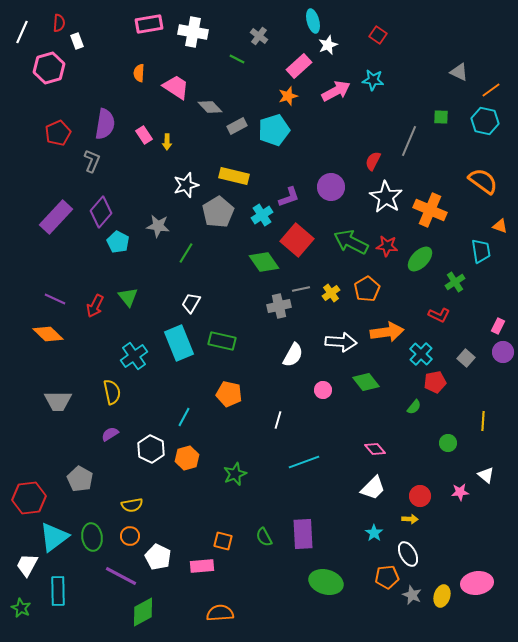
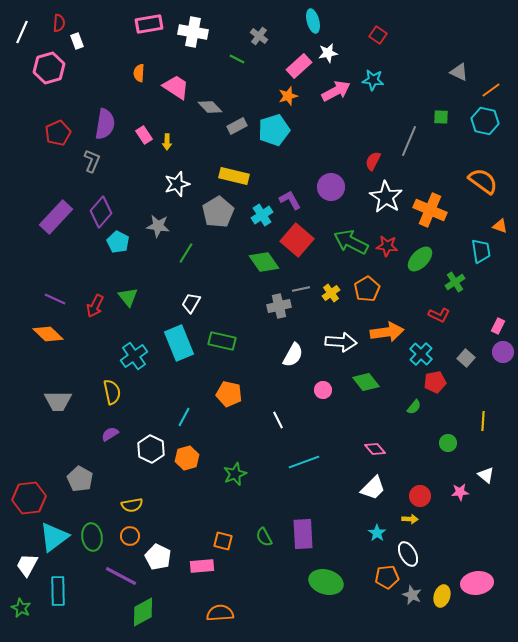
white star at (328, 45): moved 8 px down; rotated 12 degrees clockwise
white star at (186, 185): moved 9 px left, 1 px up
purple L-shape at (289, 197): moved 1 px right, 3 px down; rotated 100 degrees counterclockwise
white line at (278, 420): rotated 42 degrees counterclockwise
cyan star at (374, 533): moved 3 px right
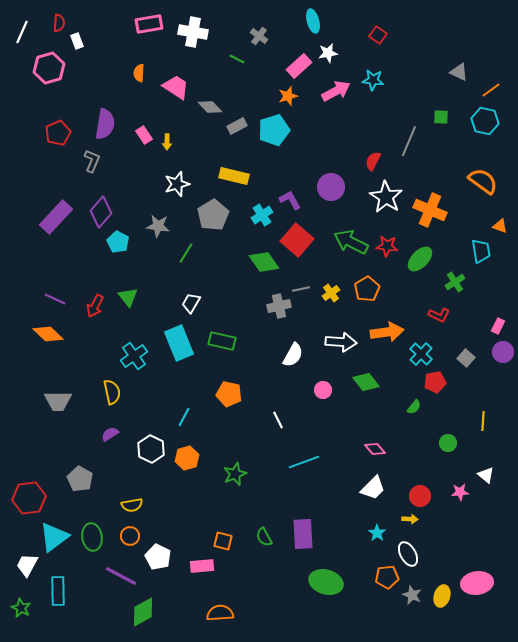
gray pentagon at (218, 212): moved 5 px left, 3 px down
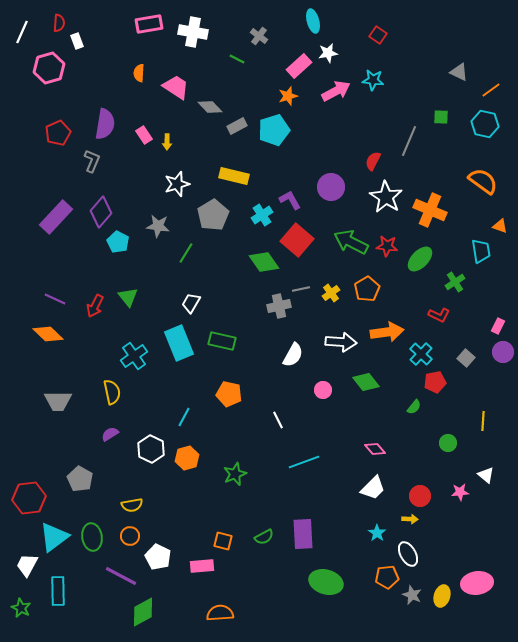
cyan hexagon at (485, 121): moved 3 px down
green semicircle at (264, 537): rotated 90 degrees counterclockwise
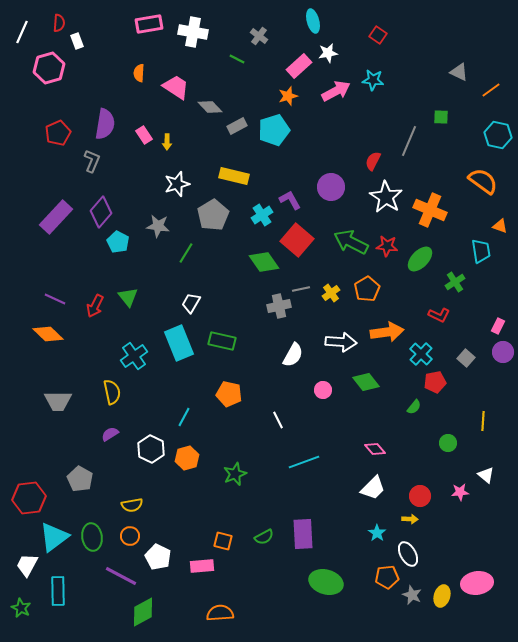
cyan hexagon at (485, 124): moved 13 px right, 11 px down
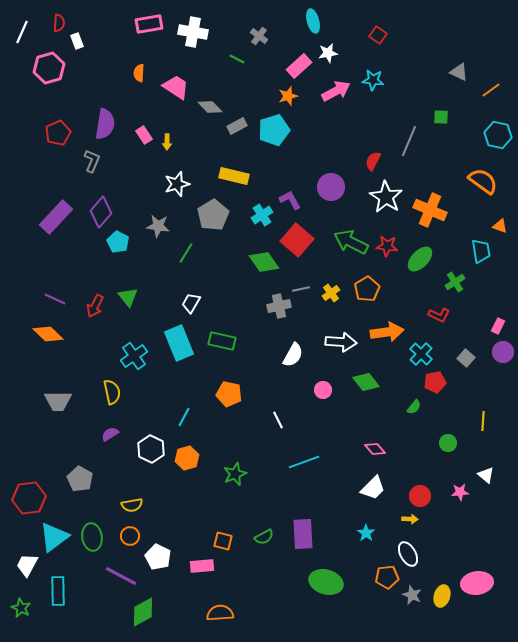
cyan star at (377, 533): moved 11 px left
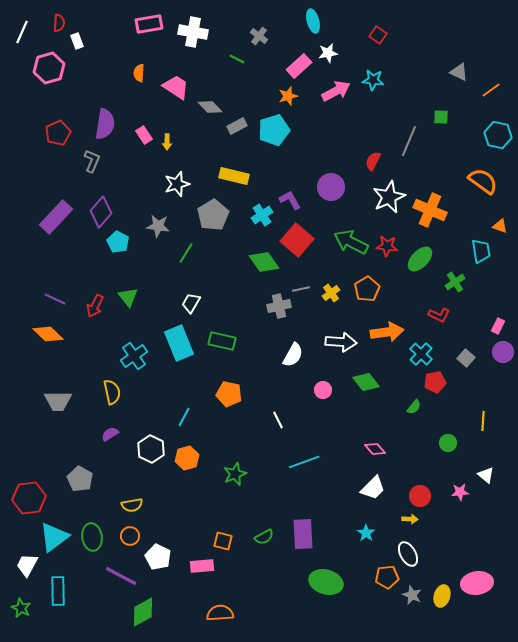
white star at (386, 197): moved 3 px right; rotated 16 degrees clockwise
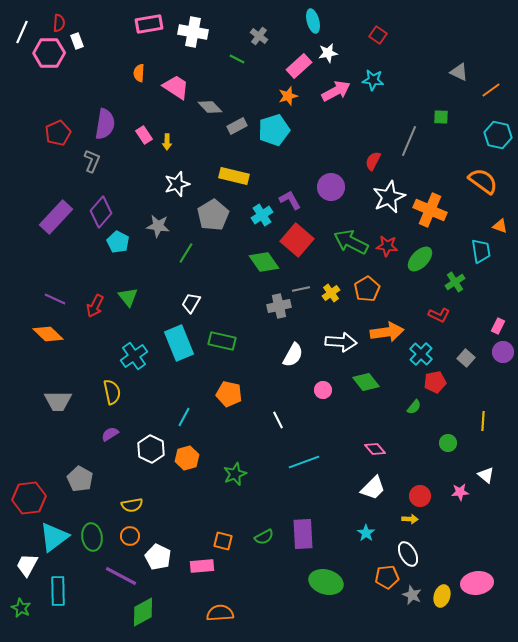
pink hexagon at (49, 68): moved 15 px up; rotated 16 degrees clockwise
